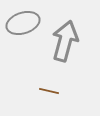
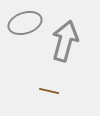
gray ellipse: moved 2 px right
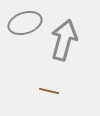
gray arrow: moved 1 px left, 1 px up
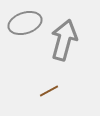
brown line: rotated 42 degrees counterclockwise
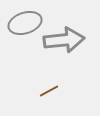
gray arrow: rotated 69 degrees clockwise
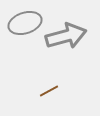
gray arrow: moved 2 px right, 4 px up; rotated 9 degrees counterclockwise
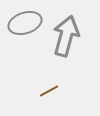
gray arrow: rotated 60 degrees counterclockwise
